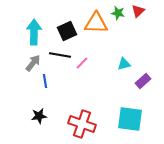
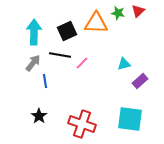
purple rectangle: moved 3 px left
black star: rotated 28 degrees counterclockwise
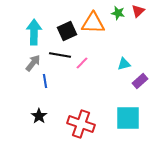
orange triangle: moved 3 px left
cyan square: moved 2 px left, 1 px up; rotated 8 degrees counterclockwise
red cross: moved 1 px left
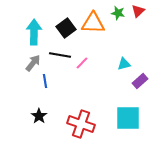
black square: moved 1 px left, 3 px up; rotated 12 degrees counterclockwise
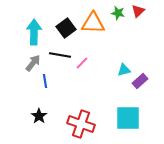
cyan triangle: moved 6 px down
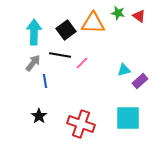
red triangle: moved 1 px right, 5 px down; rotated 40 degrees counterclockwise
black square: moved 2 px down
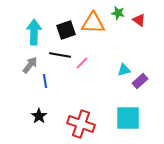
red triangle: moved 4 px down
black square: rotated 18 degrees clockwise
gray arrow: moved 3 px left, 2 px down
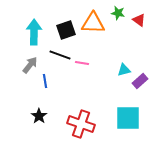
black line: rotated 10 degrees clockwise
pink line: rotated 56 degrees clockwise
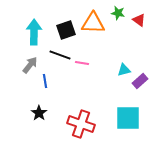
black star: moved 3 px up
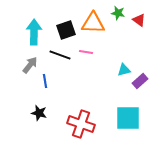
pink line: moved 4 px right, 11 px up
black star: rotated 21 degrees counterclockwise
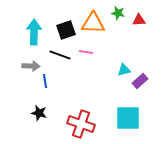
red triangle: rotated 40 degrees counterclockwise
gray arrow: moved 1 px right, 1 px down; rotated 54 degrees clockwise
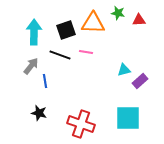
gray arrow: rotated 54 degrees counterclockwise
